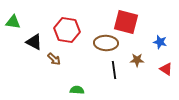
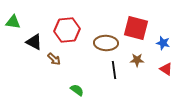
red square: moved 10 px right, 6 px down
red hexagon: rotated 15 degrees counterclockwise
blue star: moved 3 px right, 1 px down
green semicircle: rotated 32 degrees clockwise
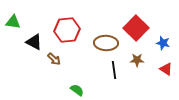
red square: rotated 30 degrees clockwise
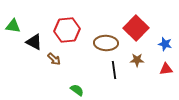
green triangle: moved 4 px down
blue star: moved 2 px right, 1 px down
red triangle: rotated 40 degrees counterclockwise
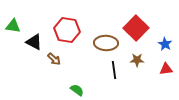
red hexagon: rotated 15 degrees clockwise
blue star: rotated 16 degrees clockwise
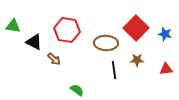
blue star: moved 10 px up; rotated 16 degrees counterclockwise
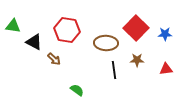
blue star: rotated 16 degrees counterclockwise
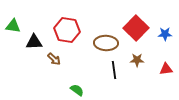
black triangle: rotated 30 degrees counterclockwise
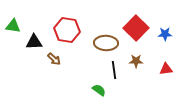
brown star: moved 1 px left, 1 px down
green semicircle: moved 22 px right
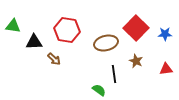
brown ellipse: rotated 15 degrees counterclockwise
brown star: rotated 24 degrees clockwise
black line: moved 4 px down
